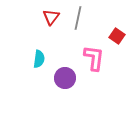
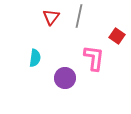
gray line: moved 1 px right, 2 px up
cyan semicircle: moved 4 px left, 1 px up
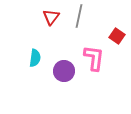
purple circle: moved 1 px left, 7 px up
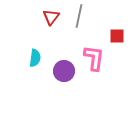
red square: rotated 35 degrees counterclockwise
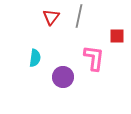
purple circle: moved 1 px left, 6 px down
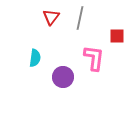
gray line: moved 1 px right, 2 px down
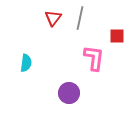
red triangle: moved 2 px right, 1 px down
cyan semicircle: moved 9 px left, 5 px down
purple circle: moved 6 px right, 16 px down
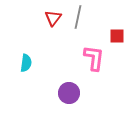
gray line: moved 2 px left, 1 px up
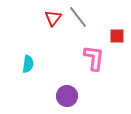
gray line: rotated 50 degrees counterclockwise
cyan semicircle: moved 2 px right, 1 px down
purple circle: moved 2 px left, 3 px down
